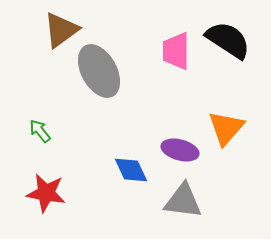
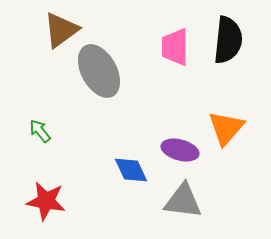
black semicircle: rotated 63 degrees clockwise
pink trapezoid: moved 1 px left, 4 px up
red star: moved 8 px down
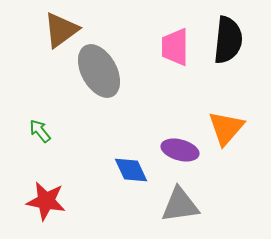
gray triangle: moved 3 px left, 4 px down; rotated 15 degrees counterclockwise
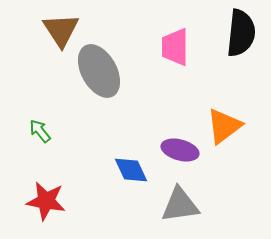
brown triangle: rotated 27 degrees counterclockwise
black semicircle: moved 13 px right, 7 px up
orange triangle: moved 2 px left, 2 px up; rotated 12 degrees clockwise
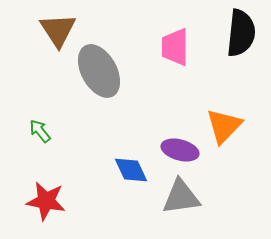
brown triangle: moved 3 px left
orange triangle: rotated 9 degrees counterclockwise
gray triangle: moved 1 px right, 8 px up
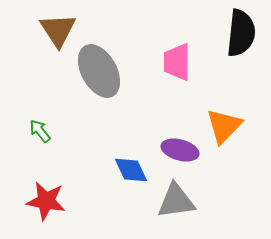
pink trapezoid: moved 2 px right, 15 px down
gray triangle: moved 5 px left, 4 px down
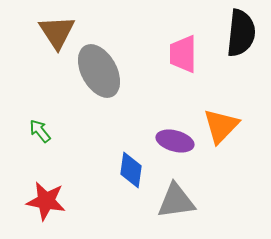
brown triangle: moved 1 px left, 2 px down
pink trapezoid: moved 6 px right, 8 px up
orange triangle: moved 3 px left
purple ellipse: moved 5 px left, 9 px up
blue diamond: rotated 33 degrees clockwise
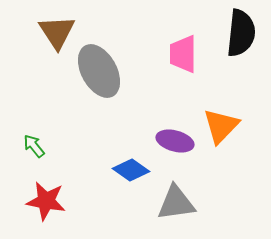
green arrow: moved 6 px left, 15 px down
blue diamond: rotated 63 degrees counterclockwise
gray triangle: moved 2 px down
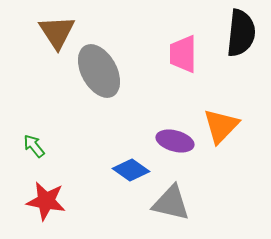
gray triangle: moved 5 px left; rotated 21 degrees clockwise
